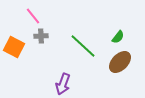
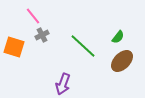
gray cross: moved 1 px right, 1 px up; rotated 24 degrees counterclockwise
orange square: rotated 10 degrees counterclockwise
brown ellipse: moved 2 px right, 1 px up
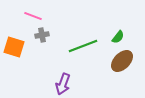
pink line: rotated 30 degrees counterclockwise
gray cross: rotated 16 degrees clockwise
green line: rotated 64 degrees counterclockwise
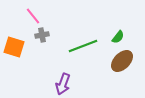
pink line: rotated 30 degrees clockwise
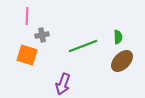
pink line: moved 6 px left; rotated 42 degrees clockwise
green semicircle: rotated 40 degrees counterclockwise
orange square: moved 13 px right, 8 px down
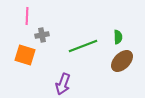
orange square: moved 2 px left
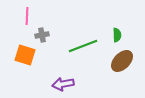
green semicircle: moved 1 px left, 2 px up
purple arrow: rotated 60 degrees clockwise
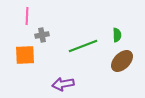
orange square: rotated 20 degrees counterclockwise
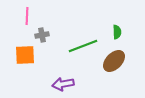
green semicircle: moved 3 px up
brown ellipse: moved 8 px left
